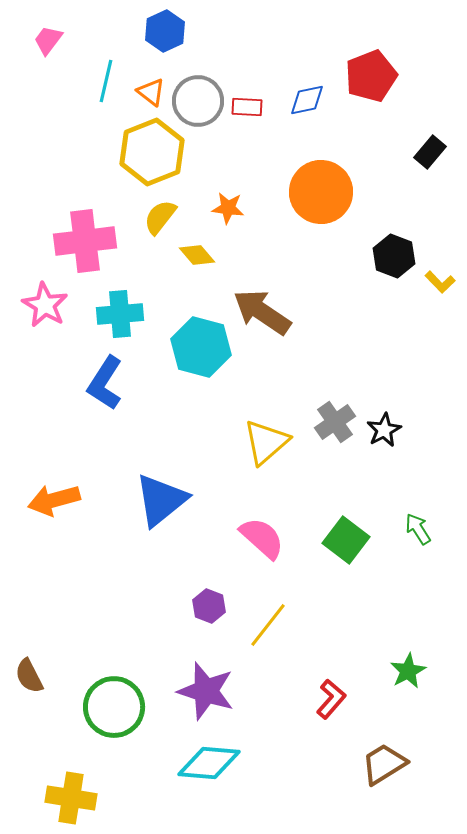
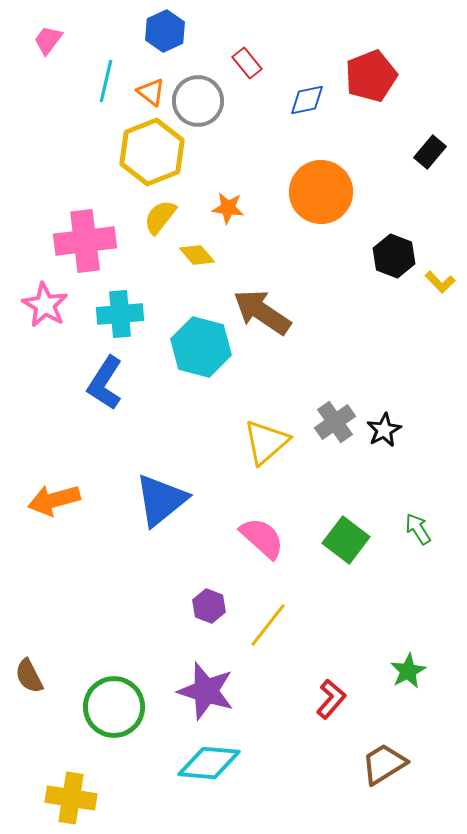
red rectangle: moved 44 px up; rotated 48 degrees clockwise
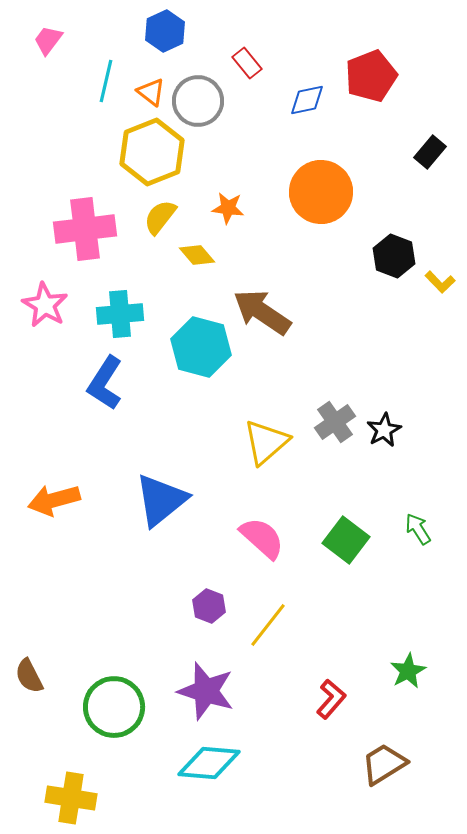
pink cross: moved 12 px up
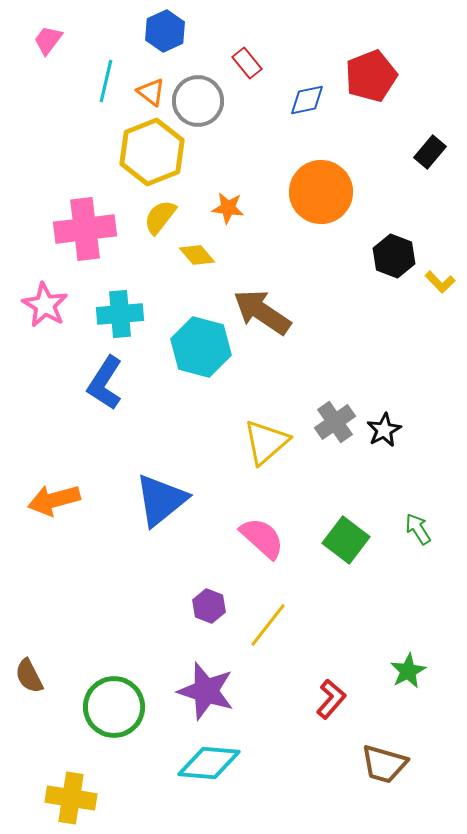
brown trapezoid: rotated 132 degrees counterclockwise
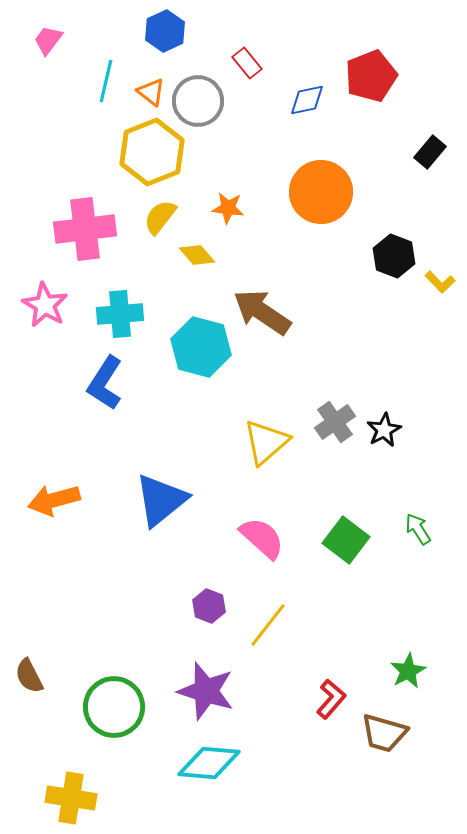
brown trapezoid: moved 31 px up
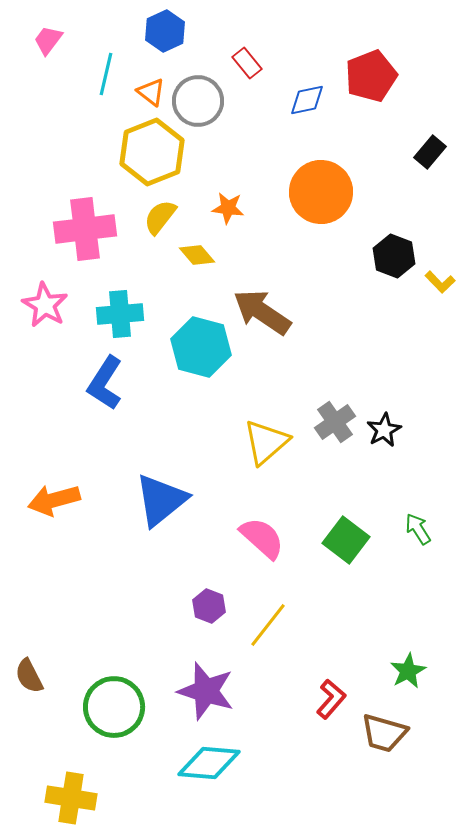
cyan line: moved 7 px up
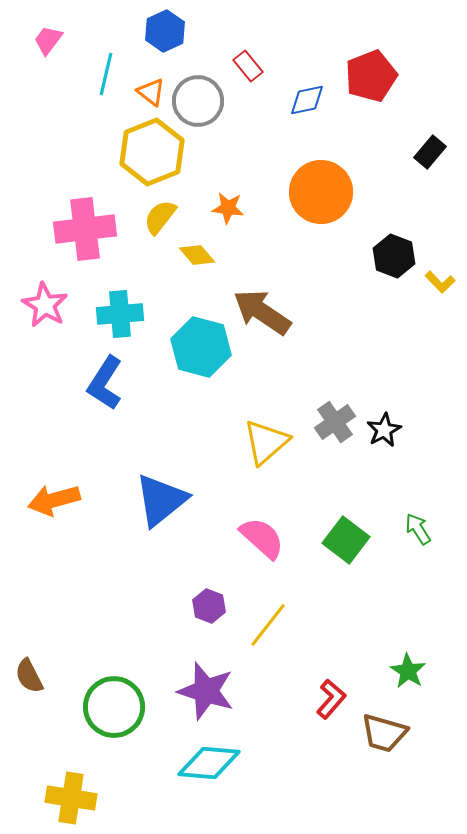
red rectangle: moved 1 px right, 3 px down
green star: rotated 12 degrees counterclockwise
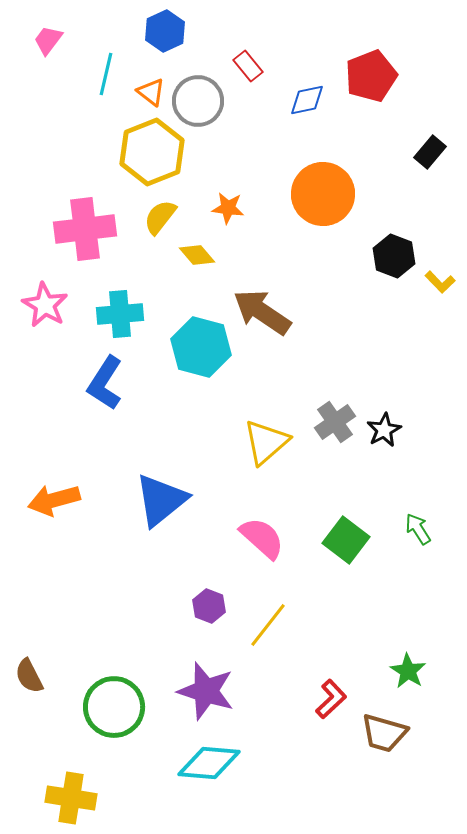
orange circle: moved 2 px right, 2 px down
red L-shape: rotated 6 degrees clockwise
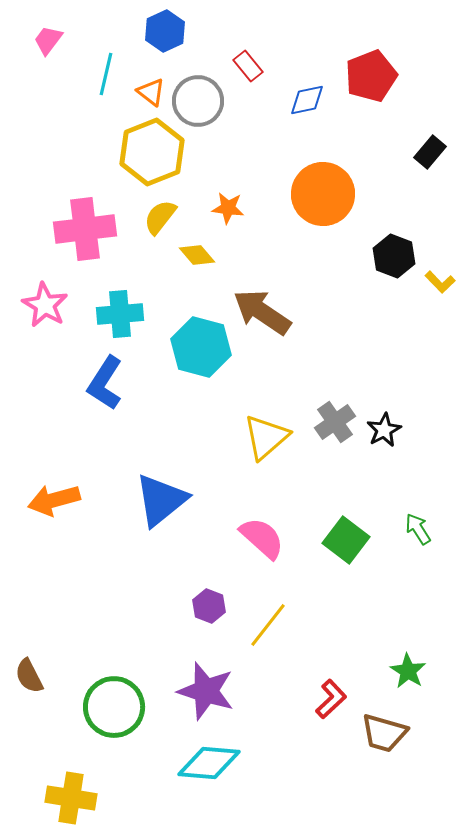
yellow triangle: moved 5 px up
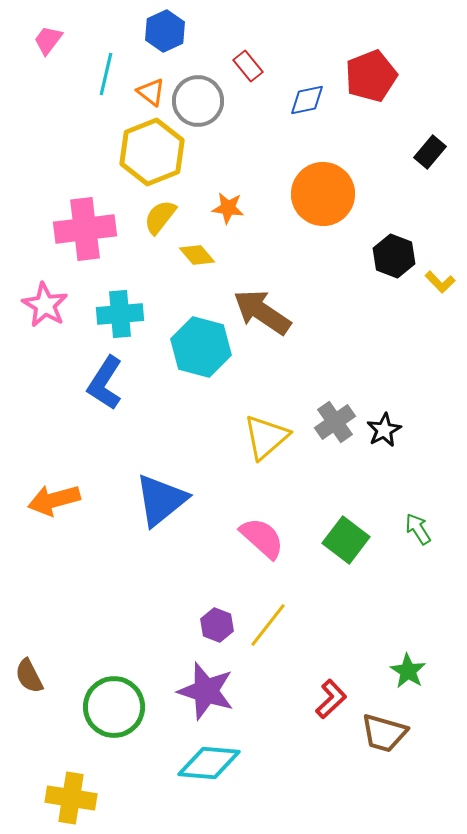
purple hexagon: moved 8 px right, 19 px down
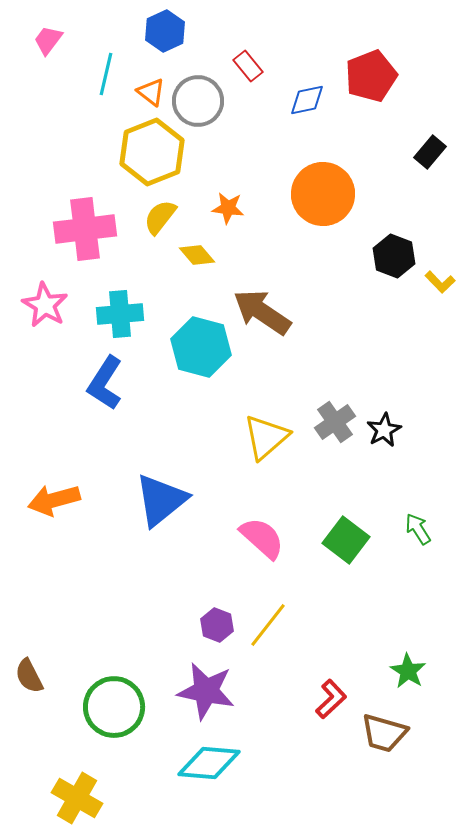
purple star: rotated 6 degrees counterclockwise
yellow cross: moved 6 px right; rotated 21 degrees clockwise
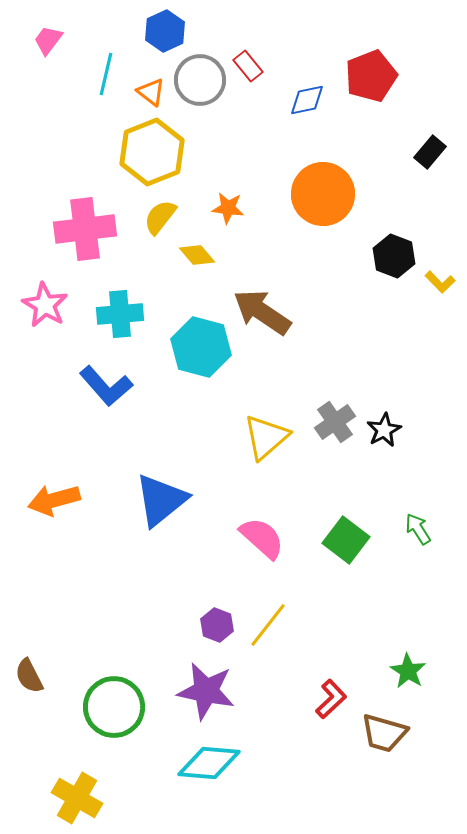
gray circle: moved 2 px right, 21 px up
blue L-shape: moved 1 px right, 3 px down; rotated 74 degrees counterclockwise
